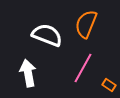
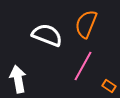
pink line: moved 2 px up
white arrow: moved 10 px left, 6 px down
orange rectangle: moved 1 px down
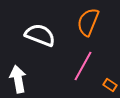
orange semicircle: moved 2 px right, 2 px up
white semicircle: moved 7 px left
orange rectangle: moved 1 px right, 1 px up
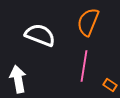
pink line: moved 1 px right; rotated 20 degrees counterclockwise
